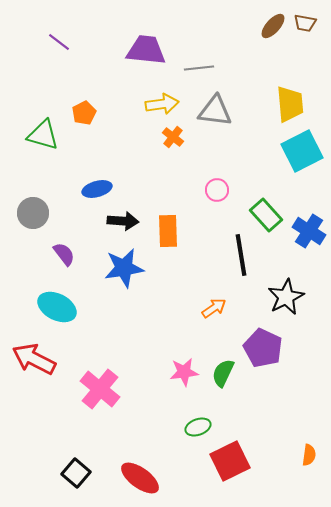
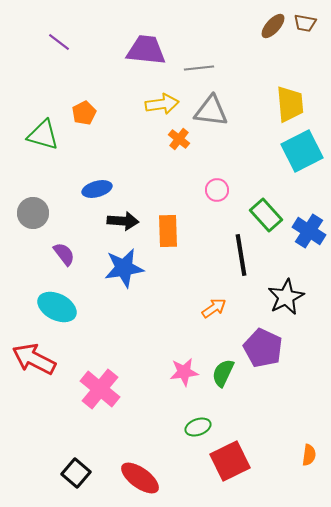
gray triangle: moved 4 px left
orange cross: moved 6 px right, 2 px down
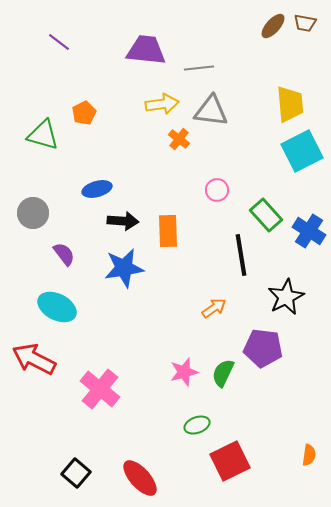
purple pentagon: rotated 18 degrees counterclockwise
pink star: rotated 8 degrees counterclockwise
green ellipse: moved 1 px left, 2 px up
red ellipse: rotated 12 degrees clockwise
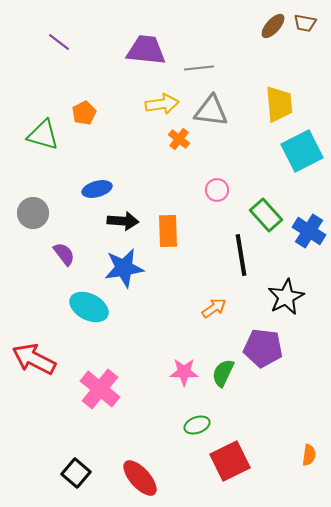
yellow trapezoid: moved 11 px left
cyan ellipse: moved 32 px right
pink star: rotated 16 degrees clockwise
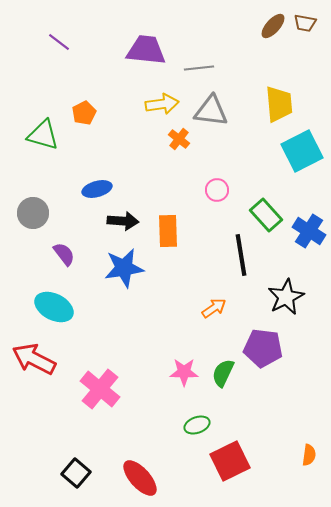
cyan ellipse: moved 35 px left
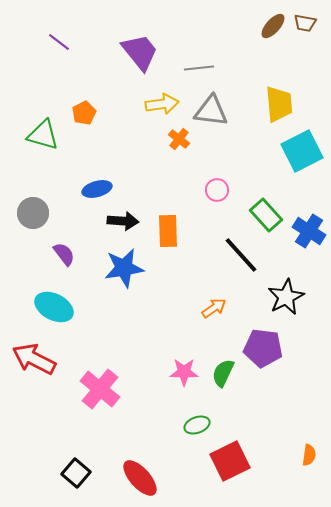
purple trapezoid: moved 6 px left, 2 px down; rotated 45 degrees clockwise
black line: rotated 33 degrees counterclockwise
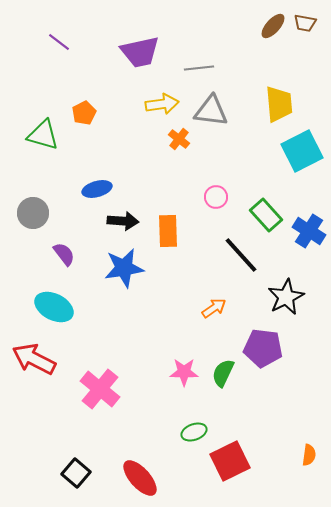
purple trapezoid: rotated 117 degrees clockwise
pink circle: moved 1 px left, 7 px down
green ellipse: moved 3 px left, 7 px down
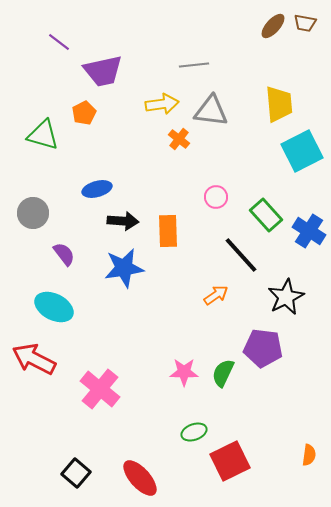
purple trapezoid: moved 37 px left, 19 px down
gray line: moved 5 px left, 3 px up
orange arrow: moved 2 px right, 13 px up
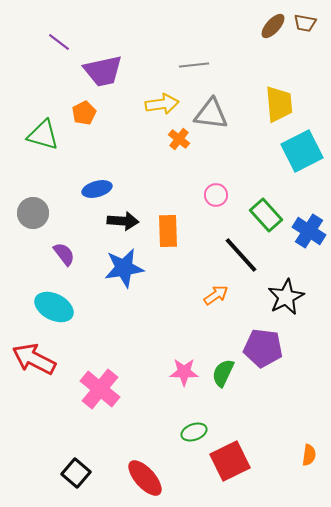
gray triangle: moved 3 px down
pink circle: moved 2 px up
red ellipse: moved 5 px right
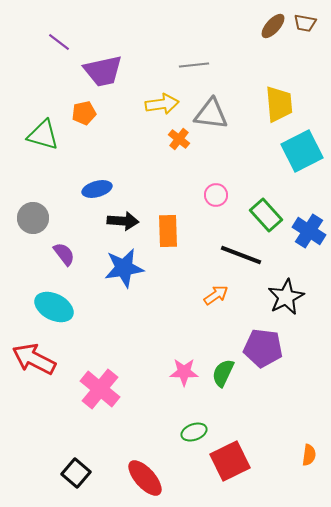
orange pentagon: rotated 15 degrees clockwise
gray circle: moved 5 px down
black line: rotated 27 degrees counterclockwise
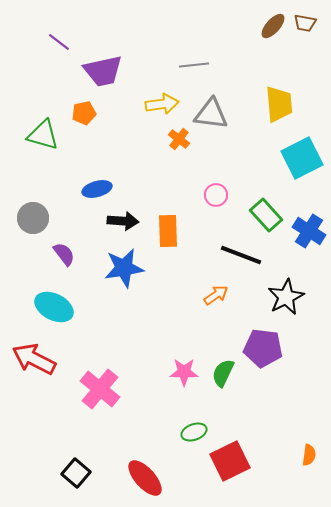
cyan square: moved 7 px down
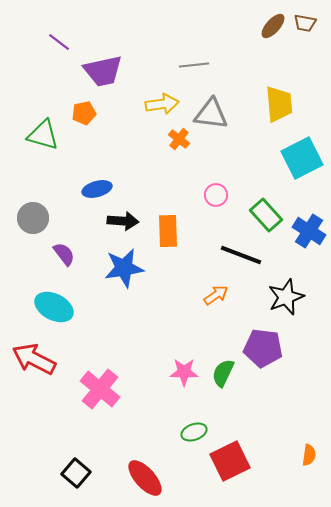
black star: rotated 6 degrees clockwise
